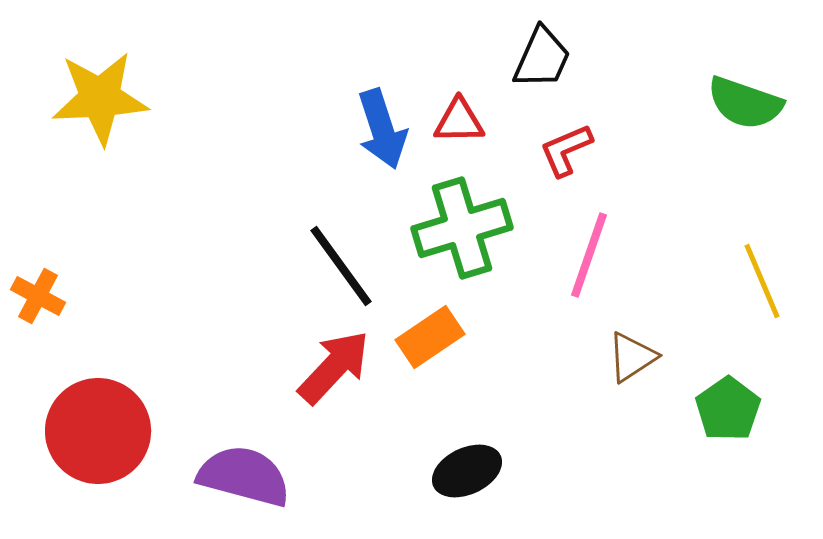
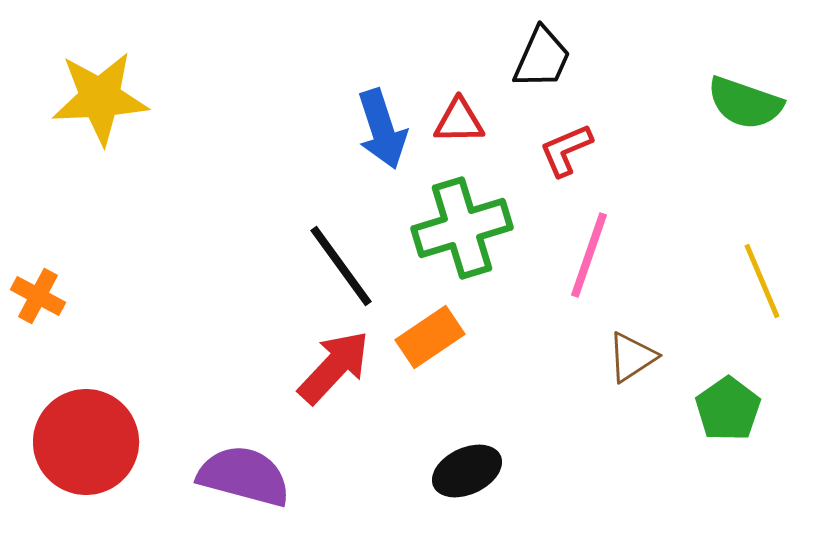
red circle: moved 12 px left, 11 px down
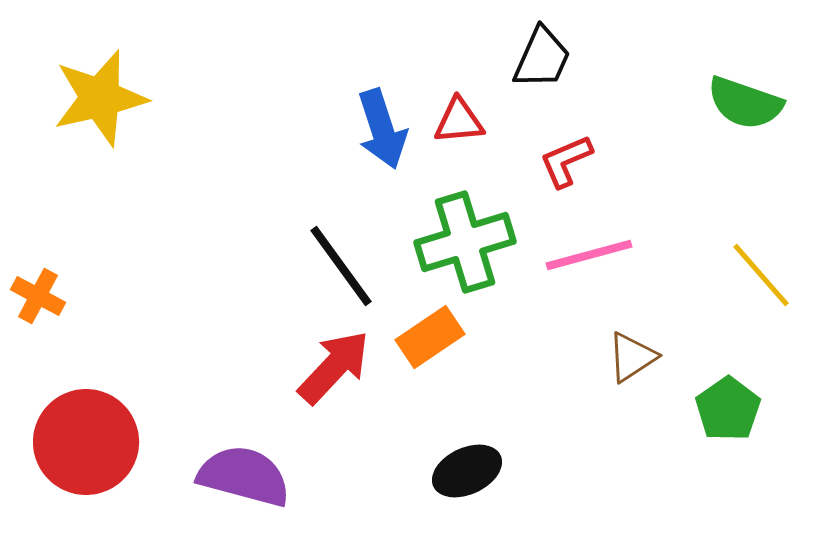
yellow star: rotated 10 degrees counterclockwise
red triangle: rotated 4 degrees counterclockwise
red L-shape: moved 11 px down
green cross: moved 3 px right, 14 px down
pink line: rotated 56 degrees clockwise
yellow line: moved 1 px left, 6 px up; rotated 18 degrees counterclockwise
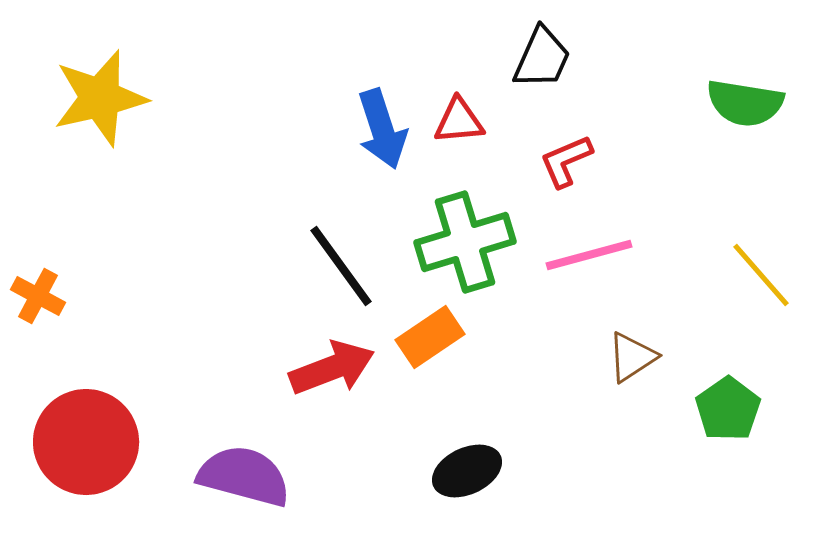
green semicircle: rotated 10 degrees counterclockwise
red arrow: moved 2 px left, 1 px down; rotated 26 degrees clockwise
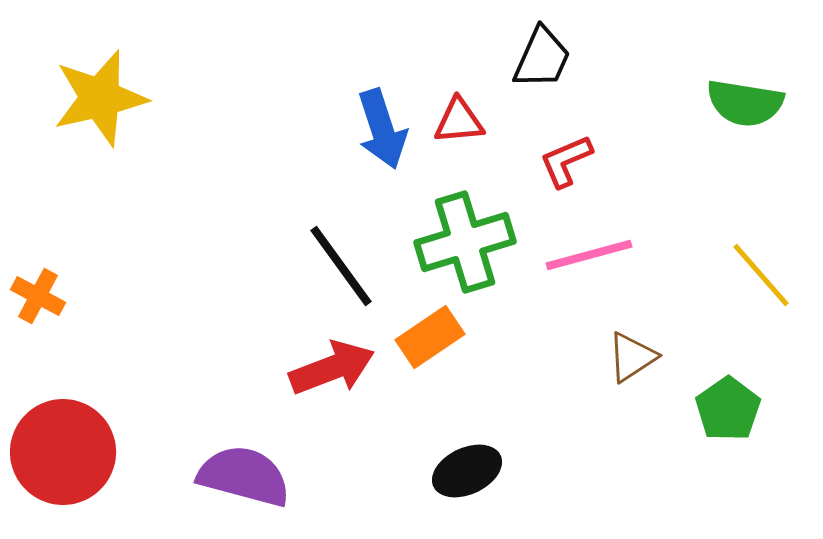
red circle: moved 23 px left, 10 px down
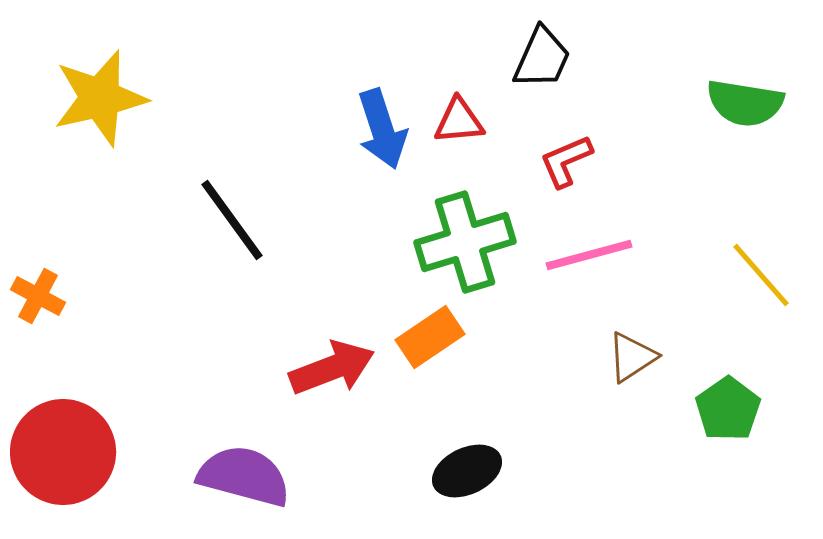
black line: moved 109 px left, 46 px up
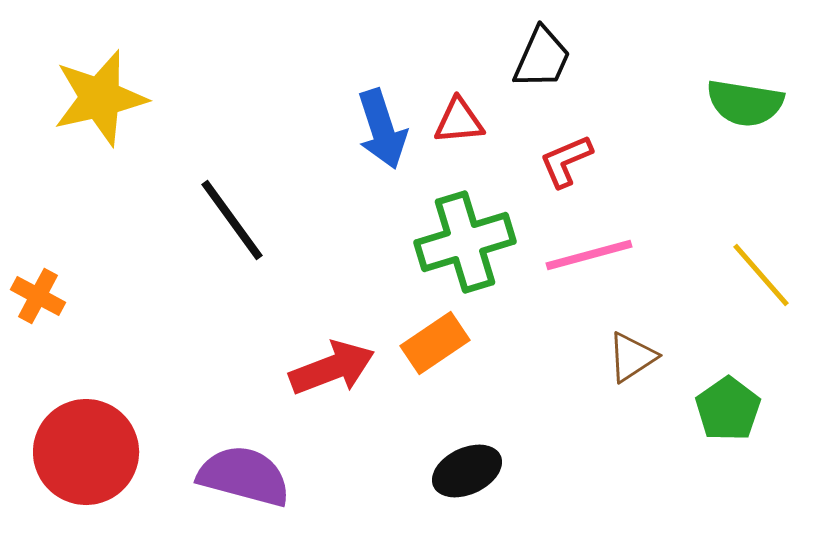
orange rectangle: moved 5 px right, 6 px down
red circle: moved 23 px right
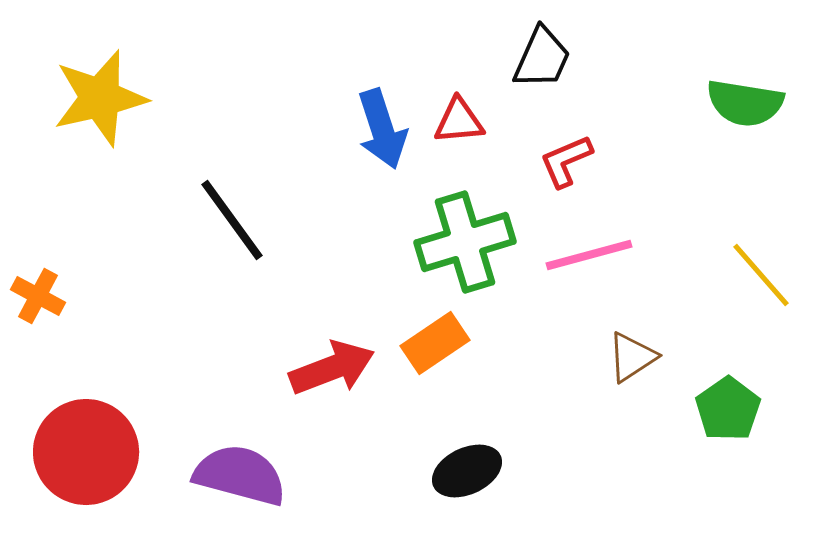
purple semicircle: moved 4 px left, 1 px up
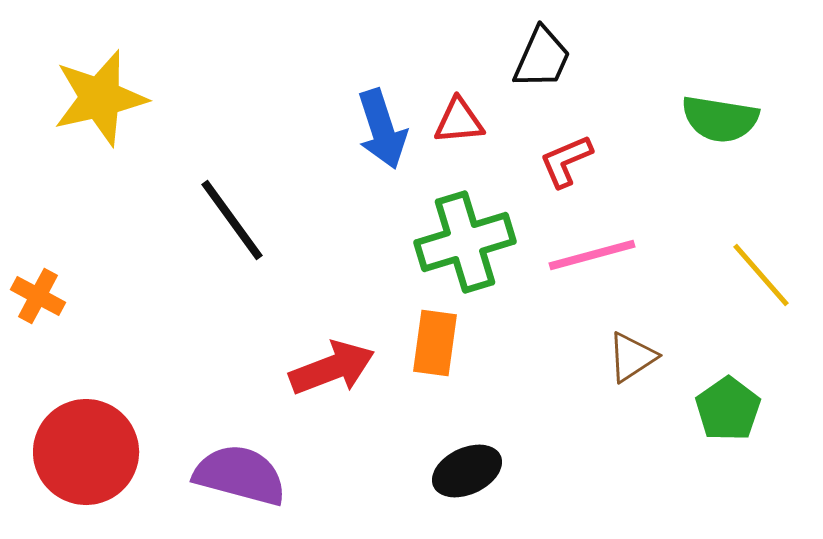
green semicircle: moved 25 px left, 16 px down
pink line: moved 3 px right
orange rectangle: rotated 48 degrees counterclockwise
